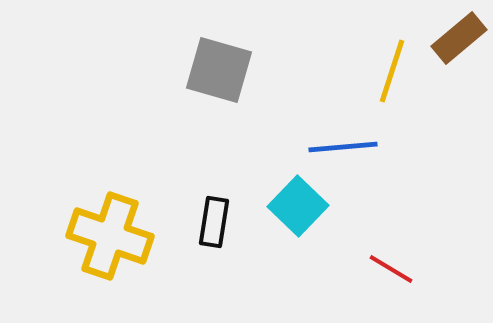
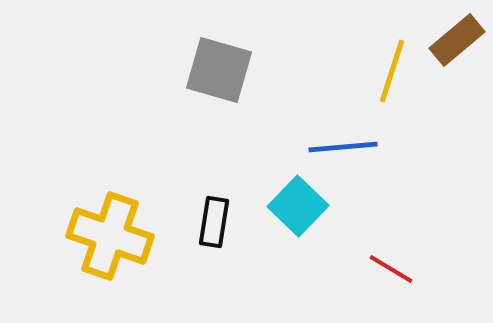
brown rectangle: moved 2 px left, 2 px down
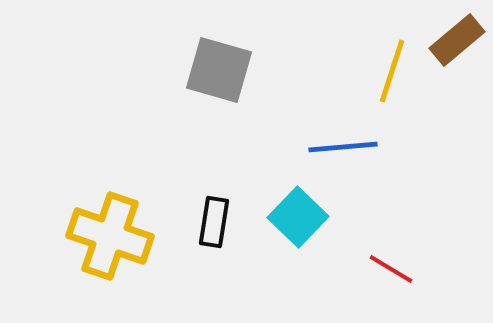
cyan square: moved 11 px down
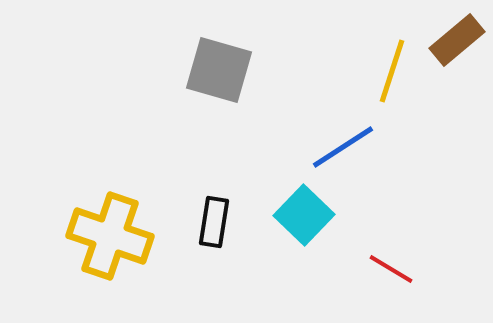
blue line: rotated 28 degrees counterclockwise
cyan square: moved 6 px right, 2 px up
